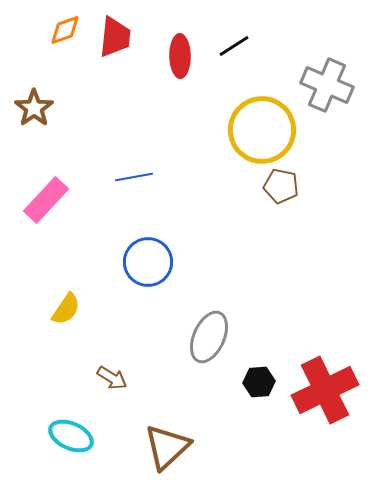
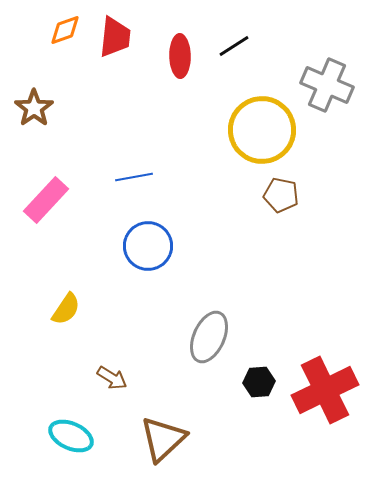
brown pentagon: moved 9 px down
blue circle: moved 16 px up
brown triangle: moved 4 px left, 8 px up
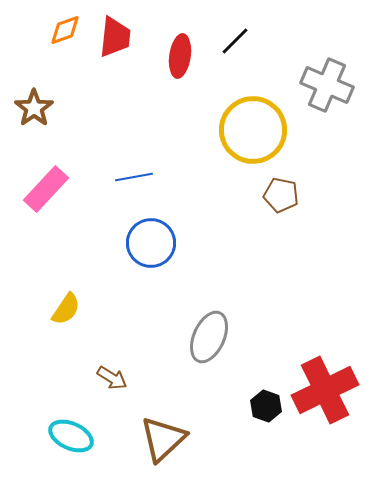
black line: moved 1 px right, 5 px up; rotated 12 degrees counterclockwise
red ellipse: rotated 9 degrees clockwise
yellow circle: moved 9 px left
pink rectangle: moved 11 px up
blue circle: moved 3 px right, 3 px up
black hexagon: moved 7 px right, 24 px down; rotated 24 degrees clockwise
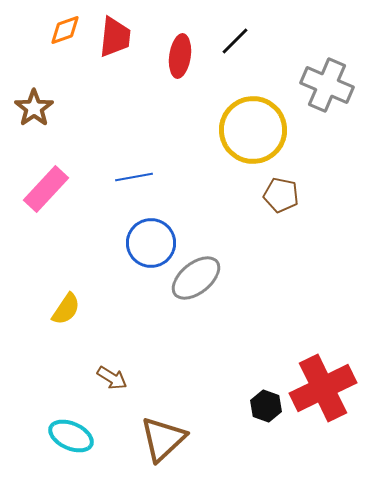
gray ellipse: moved 13 px left, 59 px up; rotated 27 degrees clockwise
red cross: moved 2 px left, 2 px up
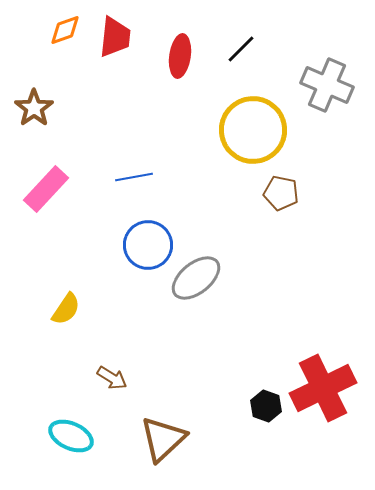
black line: moved 6 px right, 8 px down
brown pentagon: moved 2 px up
blue circle: moved 3 px left, 2 px down
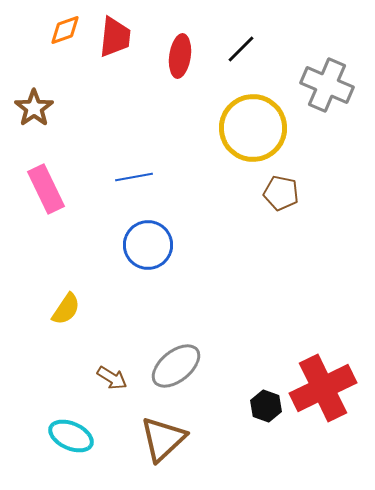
yellow circle: moved 2 px up
pink rectangle: rotated 69 degrees counterclockwise
gray ellipse: moved 20 px left, 88 px down
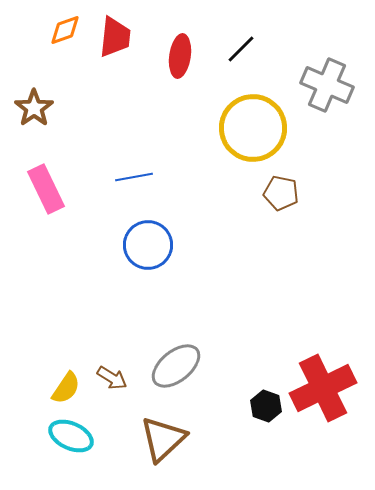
yellow semicircle: moved 79 px down
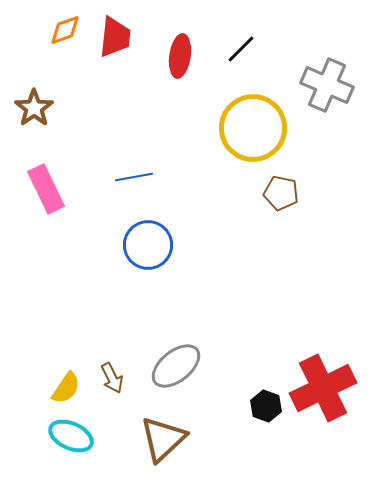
brown arrow: rotated 32 degrees clockwise
